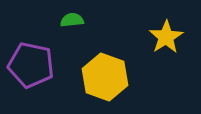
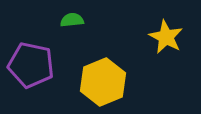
yellow star: rotated 12 degrees counterclockwise
yellow hexagon: moved 2 px left, 5 px down; rotated 18 degrees clockwise
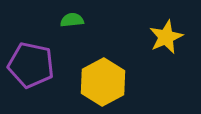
yellow star: rotated 20 degrees clockwise
yellow hexagon: rotated 6 degrees counterclockwise
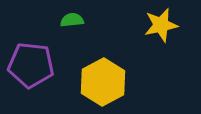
yellow star: moved 5 px left, 12 px up; rotated 12 degrees clockwise
purple pentagon: rotated 6 degrees counterclockwise
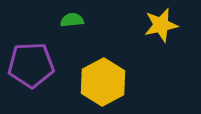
purple pentagon: rotated 9 degrees counterclockwise
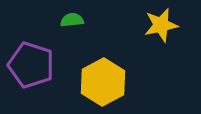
purple pentagon: rotated 21 degrees clockwise
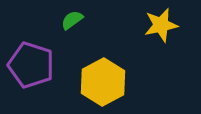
green semicircle: rotated 30 degrees counterclockwise
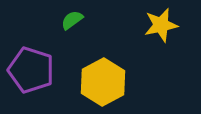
purple pentagon: moved 5 px down
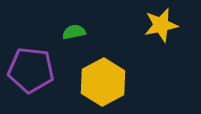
green semicircle: moved 2 px right, 12 px down; rotated 25 degrees clockwise
purple pentagon: rotated 12 degrees counterclockwise
